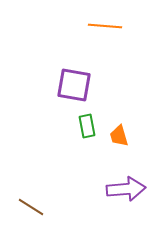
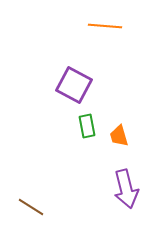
purple square: rotated 18 degrees clockwise
purple arrow: rotated 81 degrees clockwise
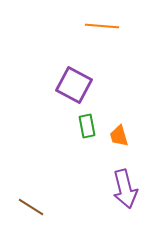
orange line: moved 3 px left
purple arrow: moved 1 px left
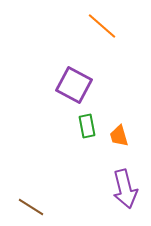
orange line: rotated 36 degrees clockwise
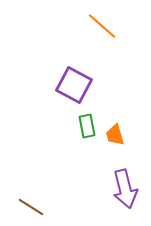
orange trapezoid: moved 4 px left, 1 px up
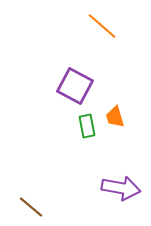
purple square: moved 1 px right, 1 px down
orange trapezoid: moved 18 px up
purple arrow: moved 4 px left, 1 px up; rotated 66 degrees counterclockwise
brown line: rotated 8 degrees clockwise
